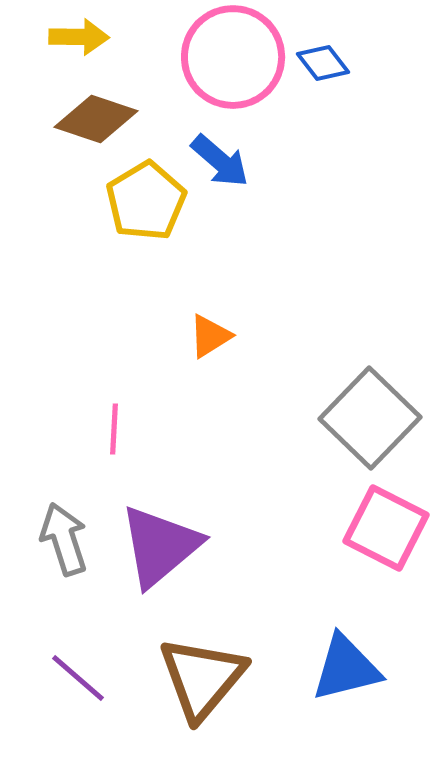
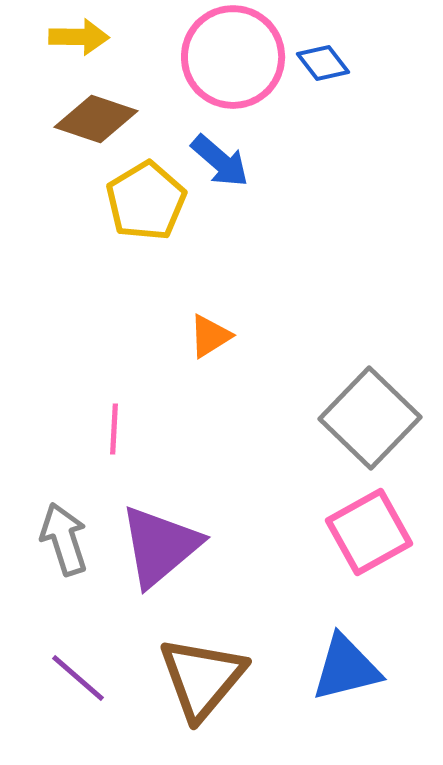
pink square: moved 17 px left, 4 px down; rotated 34 degrees clockwise
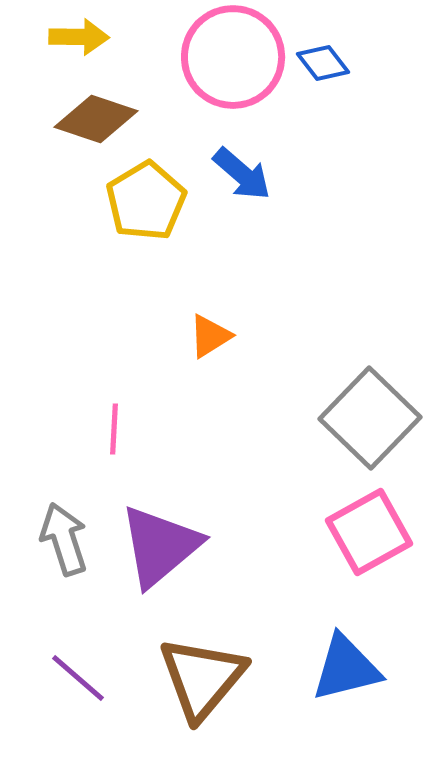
blue arrow: moved 22 px right, 13 px down
